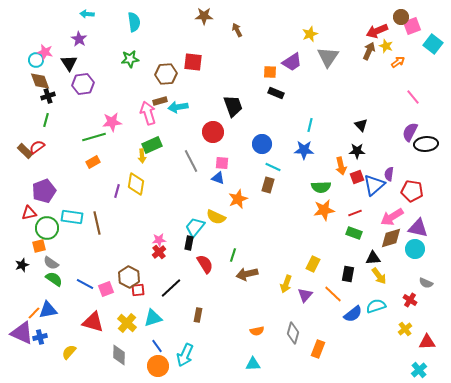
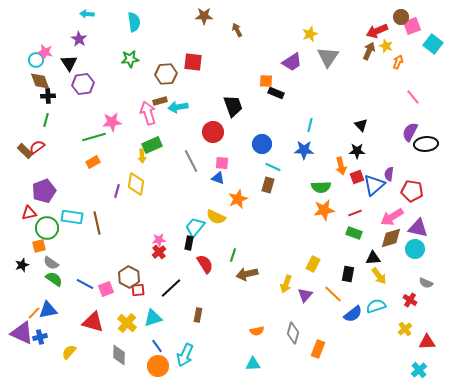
orange arrow at (398, 62): rotated 32 degrees counterclockwise
orange square at (270, 72): moved 4 px left, 9 px down
black cross at (48, 96): rotated 16 degrees clockwise
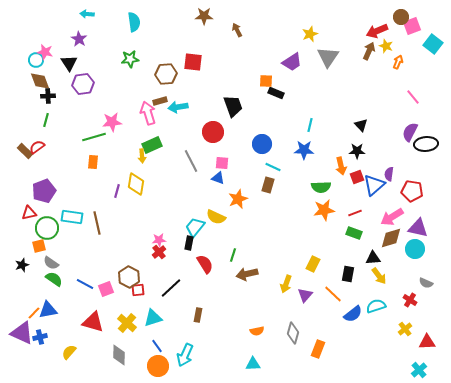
orange rectangle at (93, 162): rotated 56 degrees counterclockwise
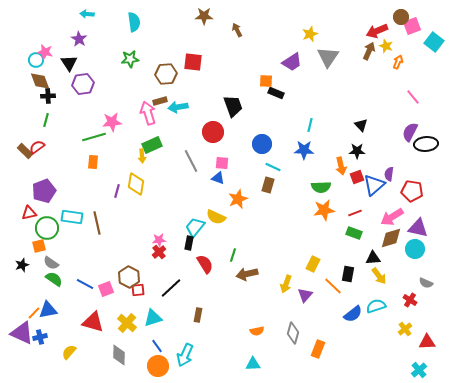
cyan square at (433, 44): moved 1 px right, 2 px up
orange line at (333, 294): moved 8 px up
